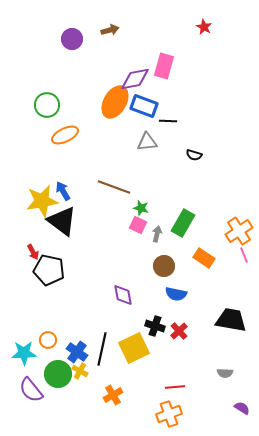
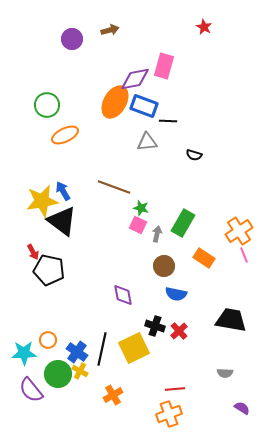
red line at (175, 387): moved 2 px down
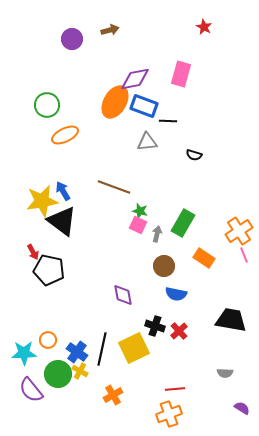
pink rectangle at (164, 66): moved 17 px right, 8 px down
green star at (141, 208): moved 1 px left, 3 px down
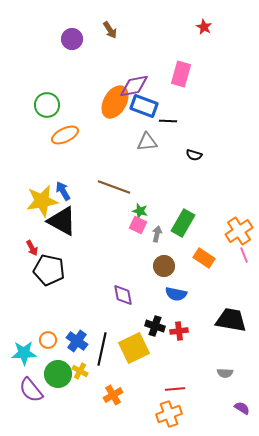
brown arrow at (110, 30): rotated 72 degrees clockwise
purple diamond at (135, 79): moved 1 px left, 7 px down
black triangle at (62, 221): rotated 8 degrees counterclockwise
red arrow at (33, 252): moved 1 px left, 4 px up
red cross at (179, 331): rotated 36 degrees clockwise
blue cross at (77, 352): moved 11 px up
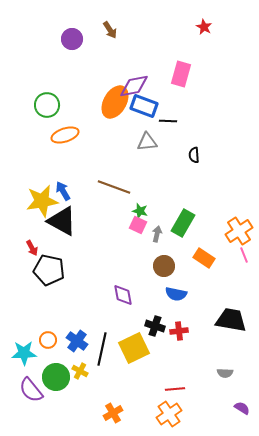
orange ellipse at (65, 135): rotated 8 degrees clockwise
black semicircle at (194, 155): rotated 70 degrees clockwise
green circle at (58, 374): moved 2 px left, 3 px down
orange cross at (113, 395): moved 18 px down
orange cross at (169, 414): rotated 15 degrees counterclockwise
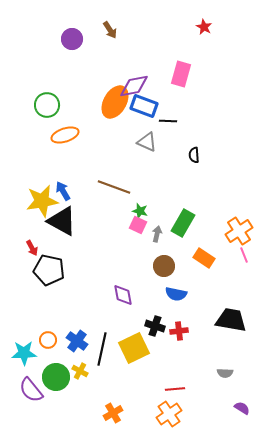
gray triangle at (147, 142): rotated 30 degrees clockwise
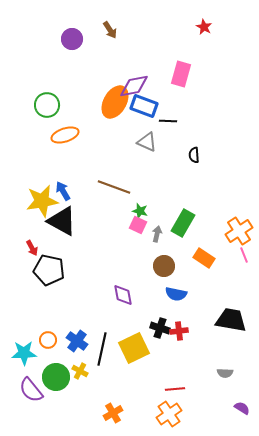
black cross at (155, 326): moved 5 px right, 2 px down
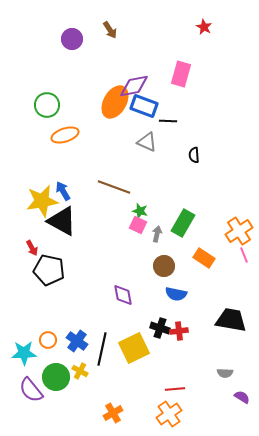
purple semicircle at (242, 408): moved 11 px up
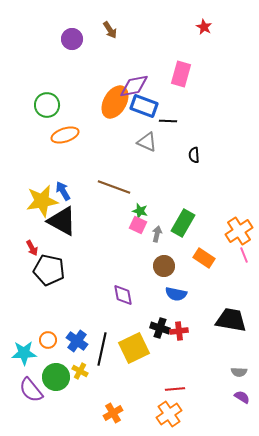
gray semicircle at (225, 373): moved 14 px right, 1 px up
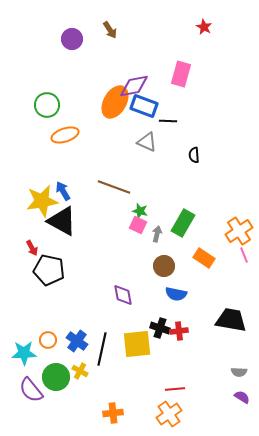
yellow square at (134, 348): moved 3 px right, 4 px up; rotated 20 degrees clockwise
orange cross at (113, 413): rotated 24 degrees clockwise
